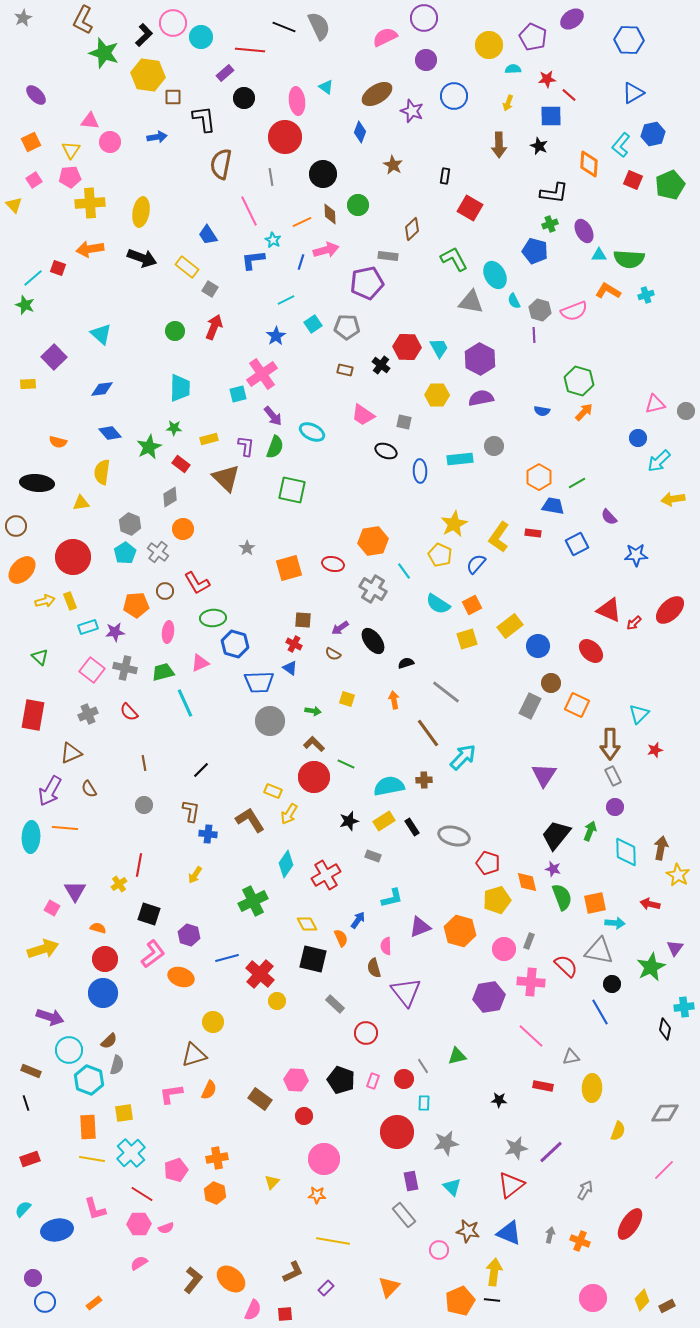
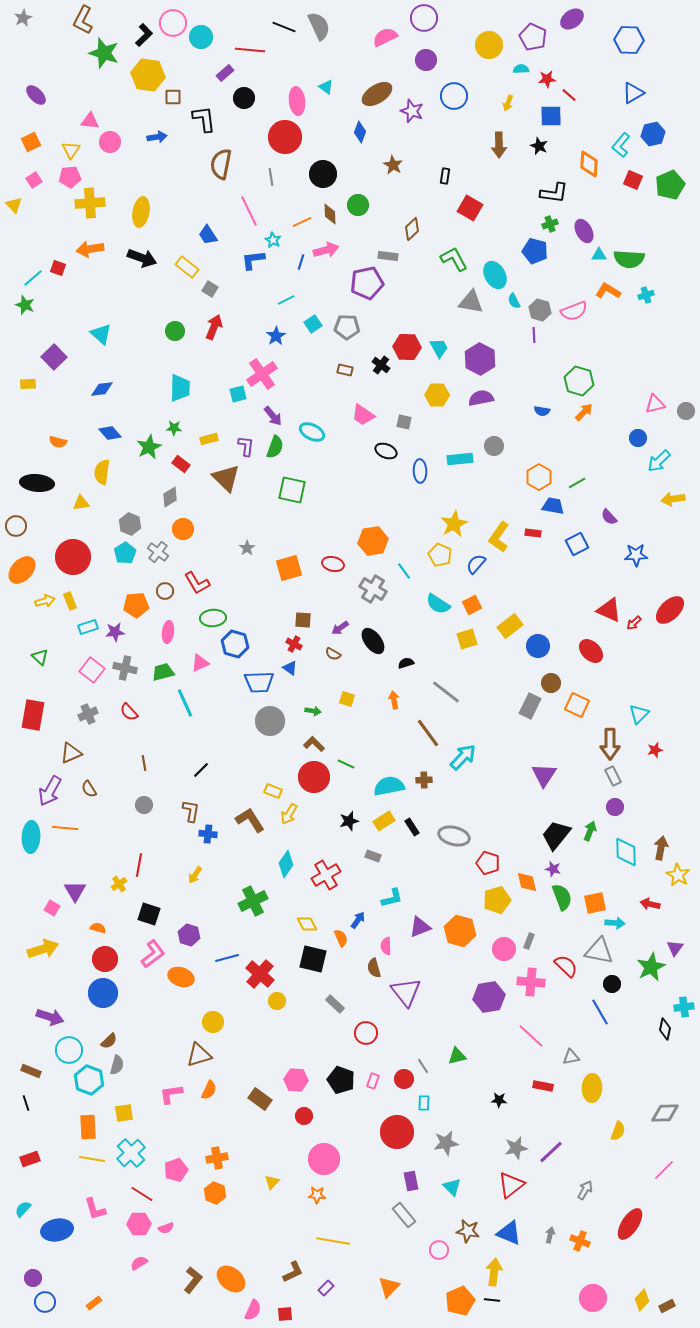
cyan semicircle at (513, 69): moved 8 px right
brown triangle at (194, 1055): moved 5 px right
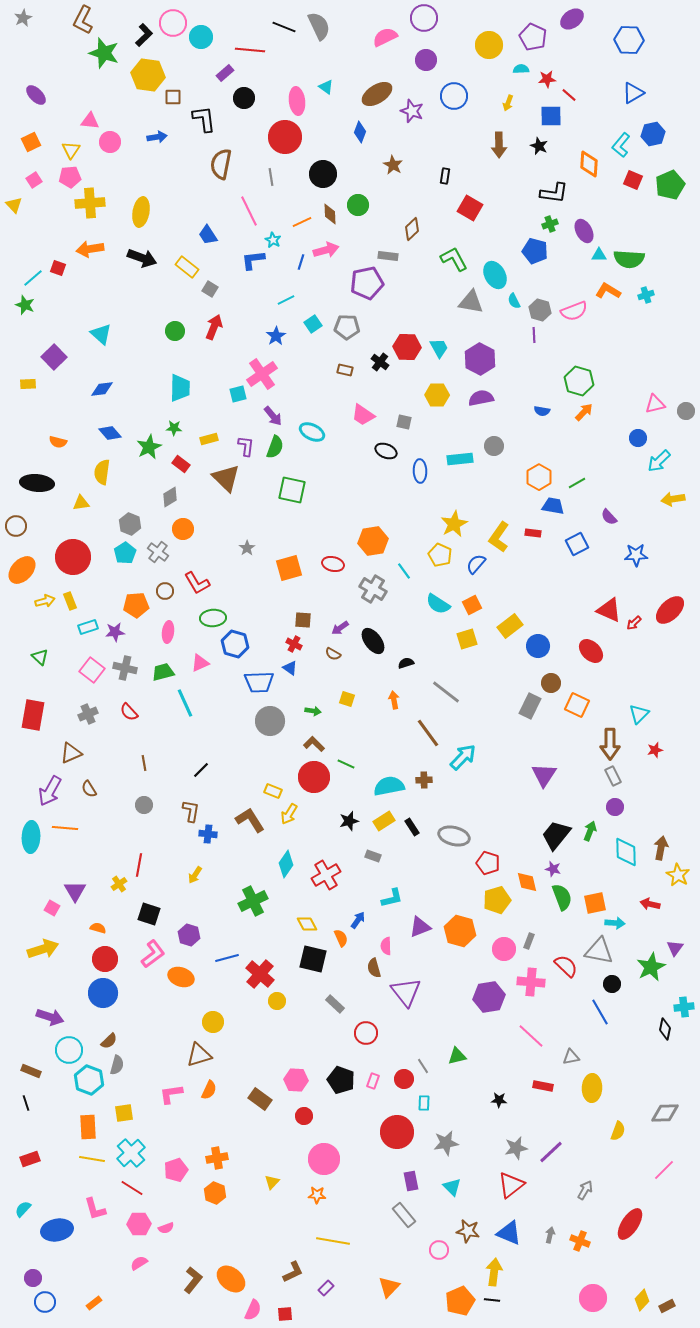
black cross at (381, 365): moved 1 px left, 3 px up
red line at (142, 1194): moved 10 px left, 6 px up
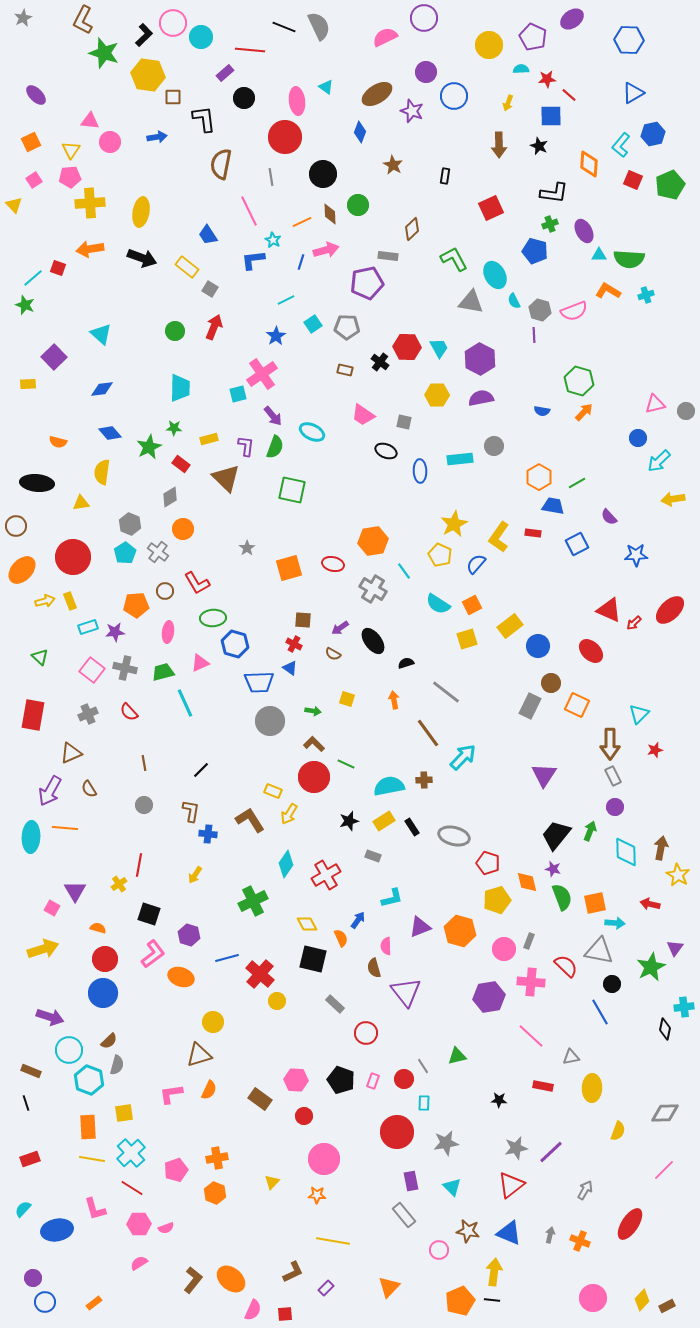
purple circle at (426, 60): moved 12 px down
red square at (470, 208): moved 21 px right; rotated 35 degrees clockwise
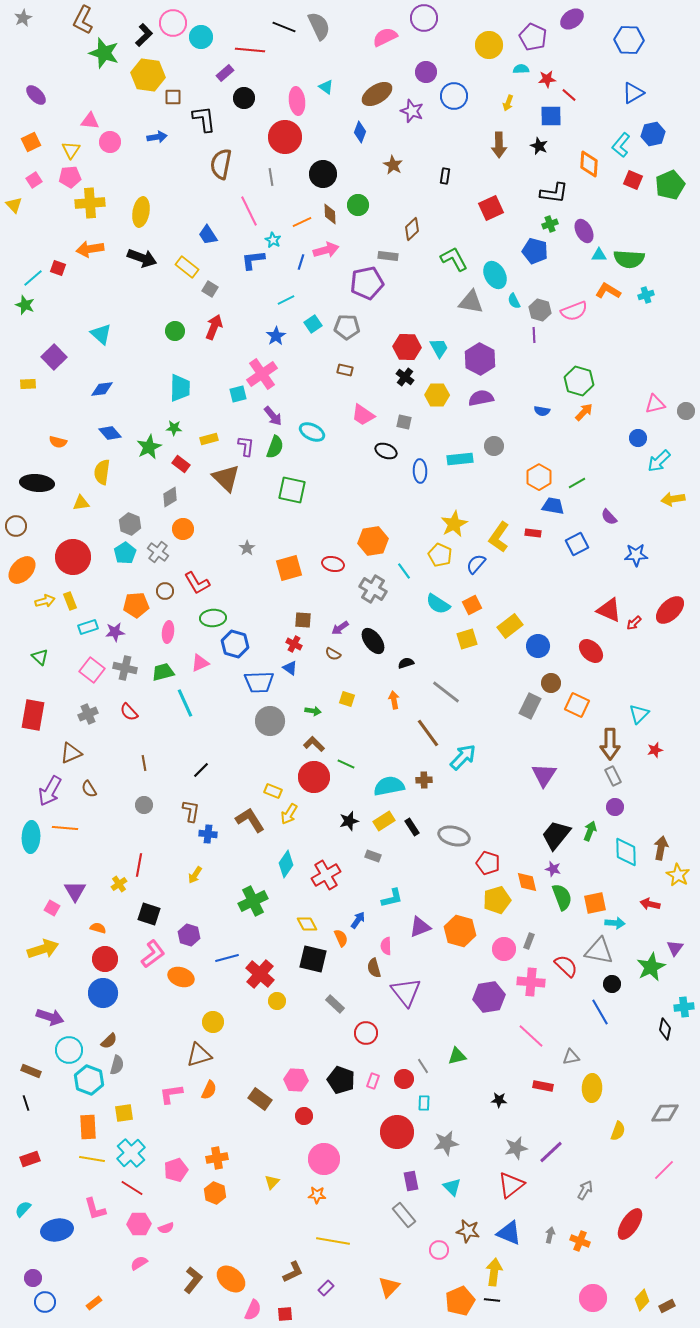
black cross at (380, 362): moved 25 px right, 15 px down
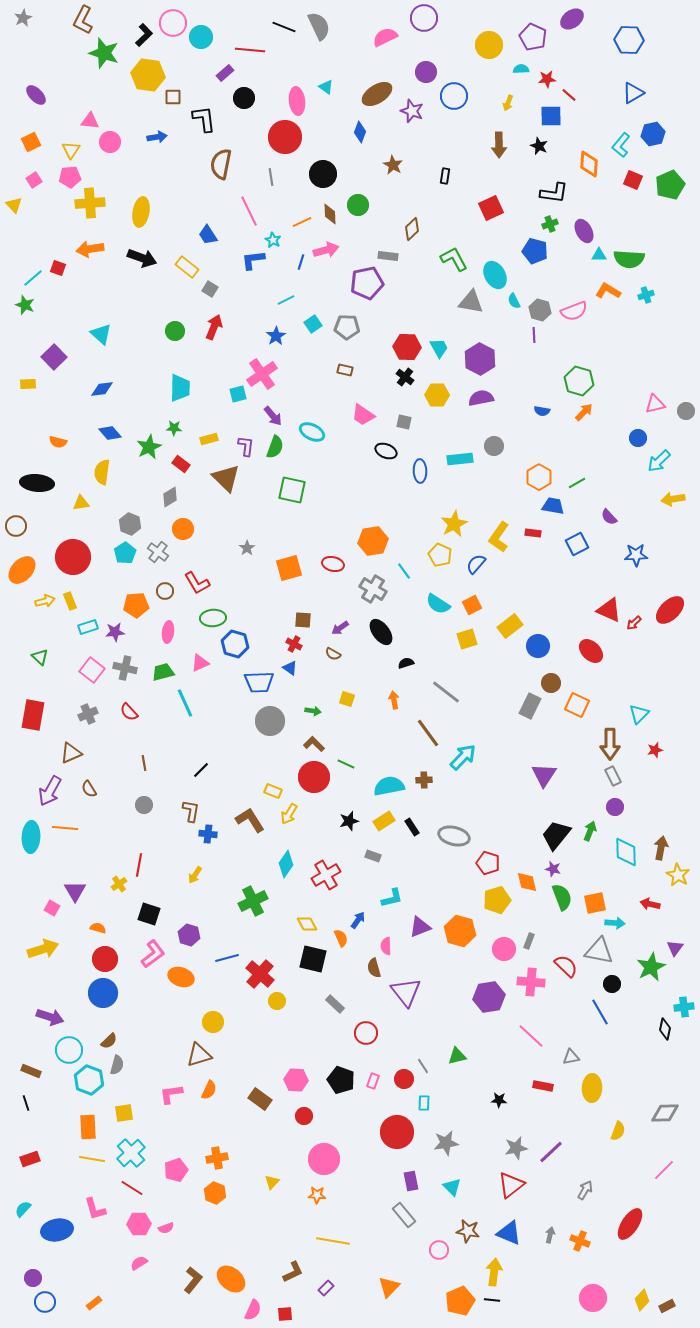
black ellipse at (373, 641): moved 8 px right, 9 px up
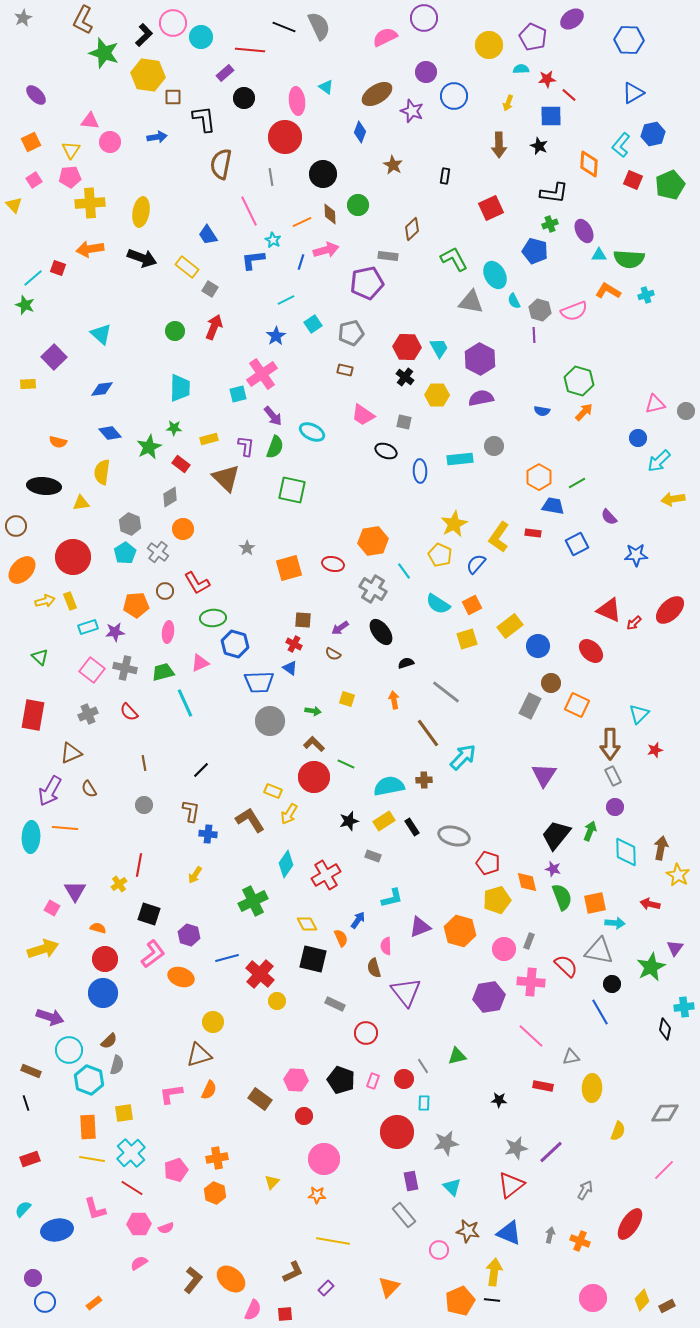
gray pentagon at (347, 327): moved 4 px right, 6 px down; rotated 15 degrees counterclockwise
black ellipse at (37, 483): moved 7 px right, 3 px down
gray rectangle at (335, 1004): rotated 18 degrees counterclockwise
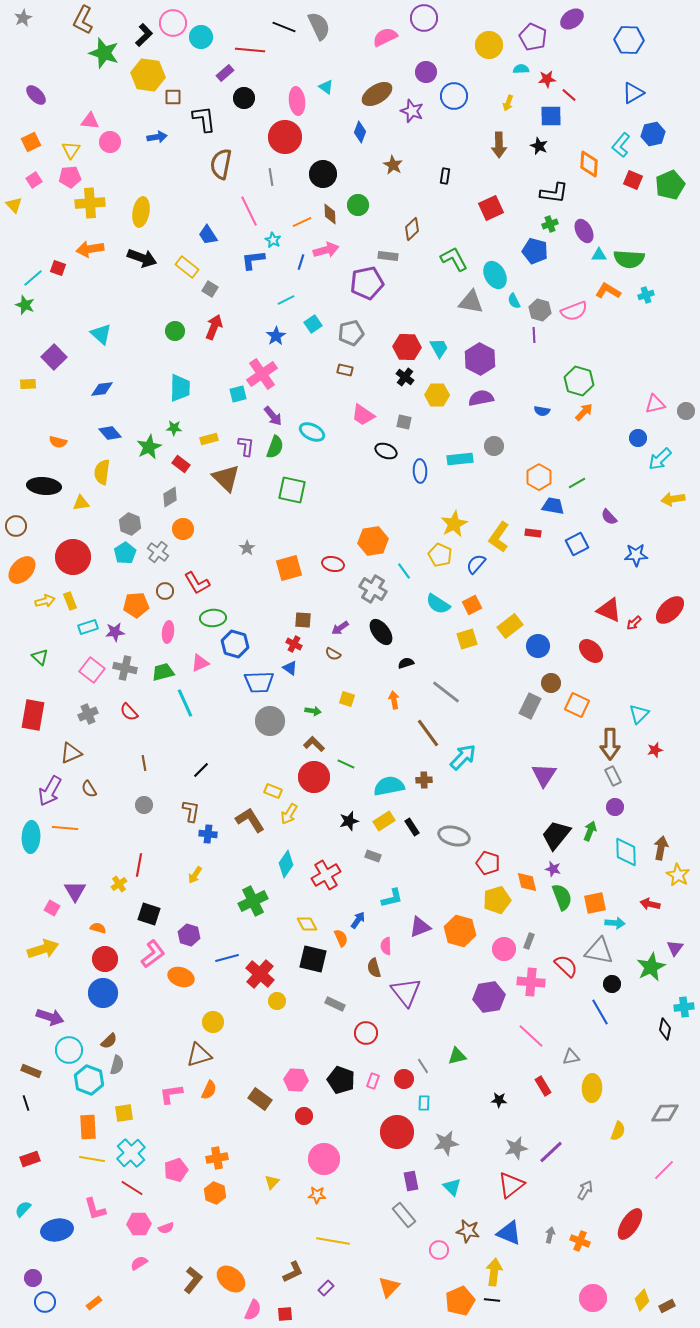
cyan arrow at (659, 461): moved 1 px right, 2 px up
red rectangle at (543, 1086): rotated 48 degrees clockwise
